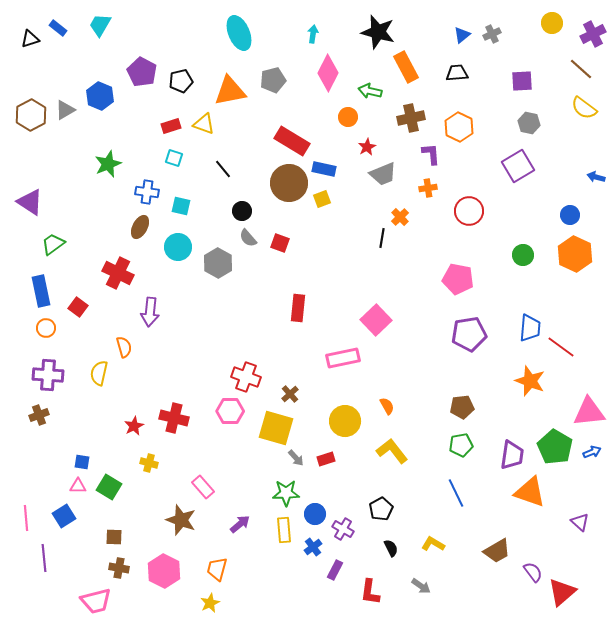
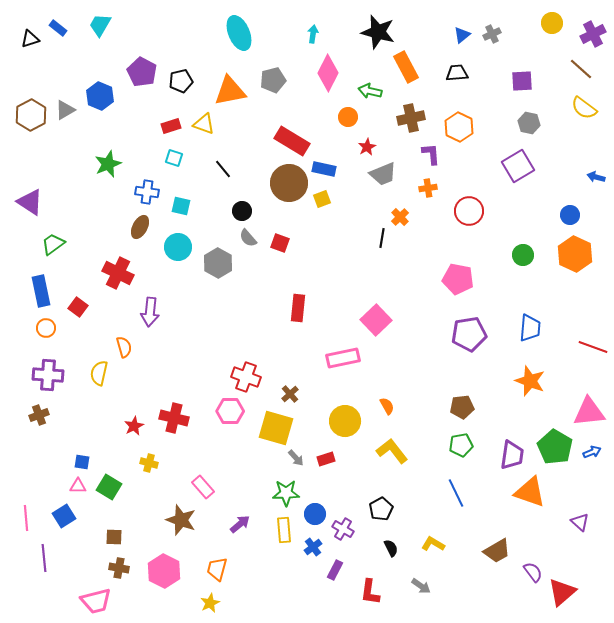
red line at (561, 347): moved 32 px right; rotated 16 degrees counterclockwise
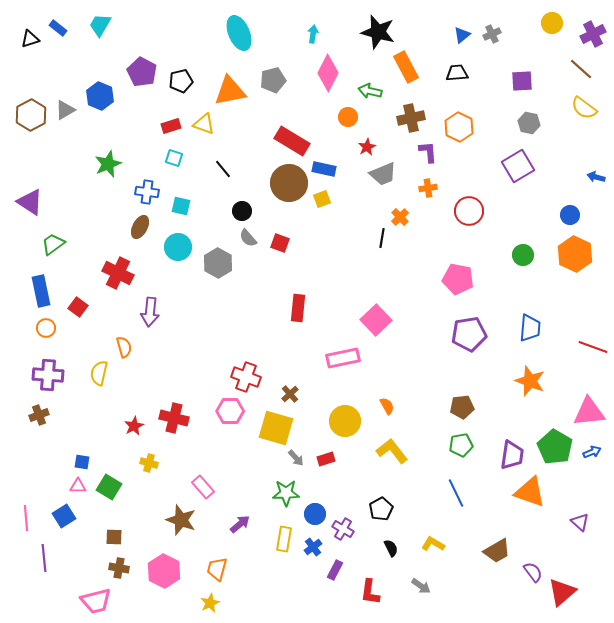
purple L-shape at (431, 154): moved 3 px left, 2 px up
yellow rectangle at (284, 530): moved 9 px down; rotated 15 degrees clockwise
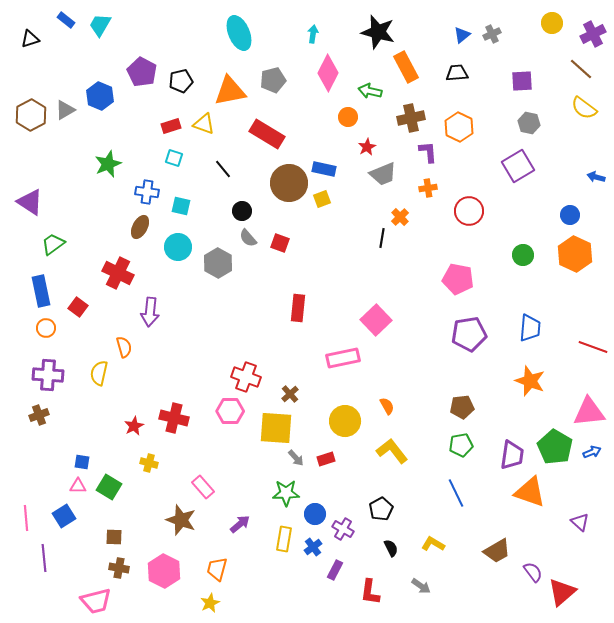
blue rectangle at (58, 28): moved 8 px right, 8 px up
red rectangle at (292, 141): moved 25 px left, 7 px up
yellow square at (276, 428): rotated 12 degrees counterclockwise
